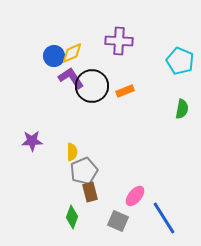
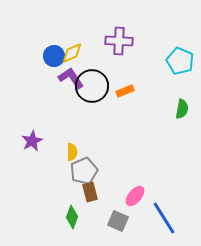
purple star: rotated 25 degrees counterclockwise
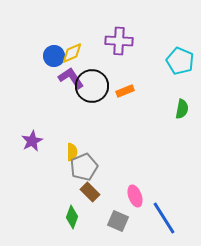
gray pentagon: moved 4 px up
brown rectangle: rotated 30 degrees counterclockwise
pink ellipse: rotated 60 degrees counterclockwise
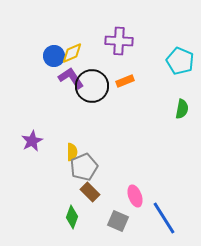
orange rectangle: moved 10 px up
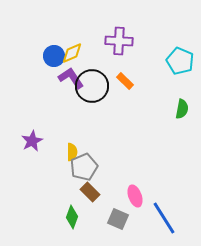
orange rectangle: rotated 66 degrees clockwise
gray square: moved 2 px up
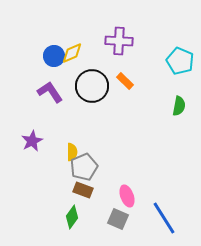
purple L-shape: moved 21 px left, 14 px down
green semicircle: moved 3 px left, 3 px up
brown rectangle: moved 7 px left, 2 px up; rotated 24 degrees counterclockwise
pink ellipse: moved 8 px left
green diamond: rotated 15 degrees clockwise
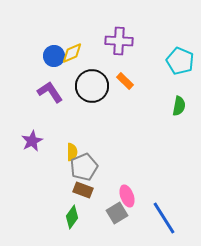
gray square: moved 1 px left, 6 px up; rotated 35 degrees clockwise
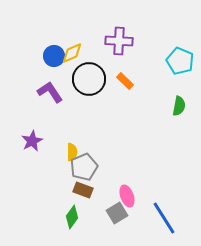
black circle: moved 3 px left, 7 px up
